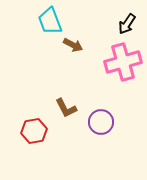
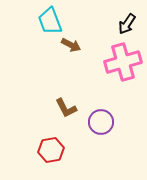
brown arrow: moved 2 px left
red hexagon: moved 17 px right, 19 px down
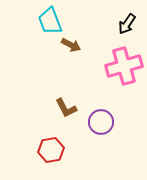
pink cross: moved 1 px right, 4 px down
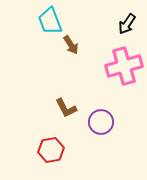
brown arrow: rotated 30 degrees clockwise
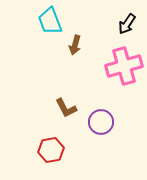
brown arrow: moved 4 px right; rotated 48 degrees clockwise
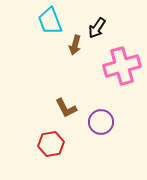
black arrow: moved 30 px left, 4 px down
pink cross: moved 2 px left
red hexagon: moved 6 px up
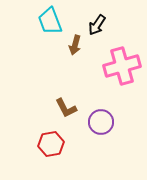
black arrow: moved 3 px up
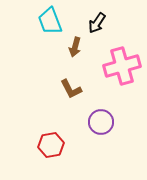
black arrow: moved 2 px up
brown arrow: moved 2 px down
brown L-shape: moved 5 px right, 19 px up
red hexagon: moved 1 px down
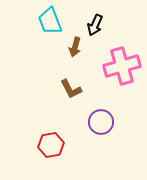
black arrow: moved 2 px left, 2 px down; rotated 10 degrees counterclockwise
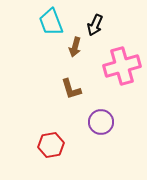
cyan trapezoid: moved 1 px right, 1 px down
brown L-shape: rotated 10 degrees clockwise
